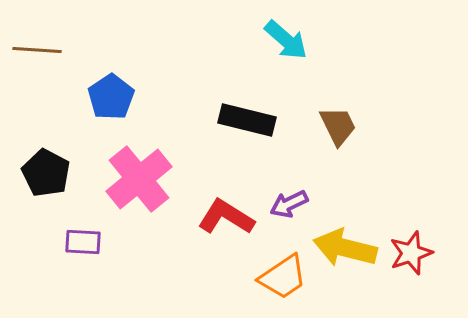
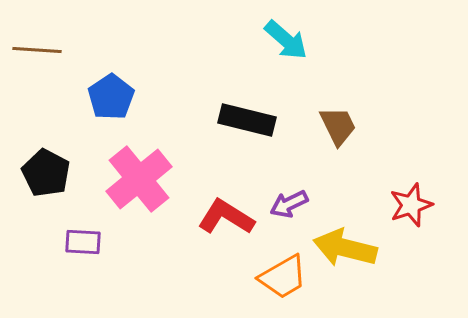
red star: moved 48 px up
orange trapezoid: rotated 4 degrees clockwise
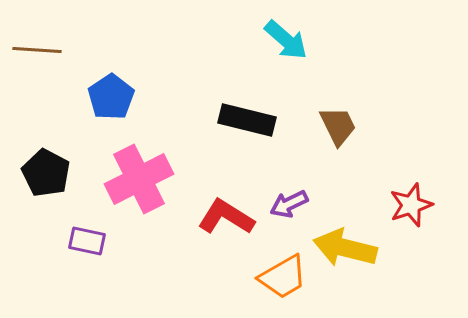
pink cross: rotated 12 degrees clockwise
purple rectangle: moved 4 px right, 1 px up; rotated 9 degrees clockwise
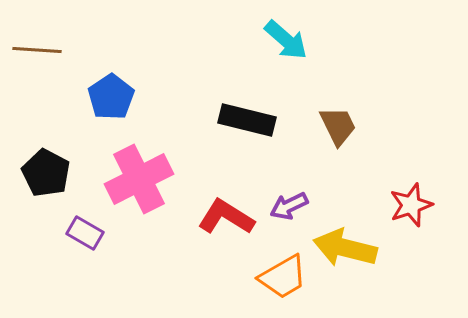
purple arrow: moved 2 px down
purple rectangle: moved 2 px left, 8 px up; rotated 18 degrees clockwise
